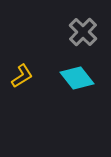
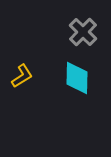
cyan diamond: rotated 40 degrees clockwise
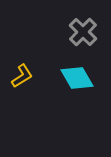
cyan diamond: rotated 32 degrees counterclockwise
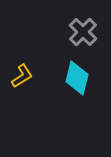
cyan diamond: rotated 44 degrees clockwise
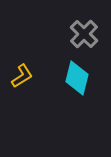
gray cross: moved 1 px right, 2 px down
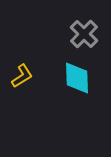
cyan diamond: rotated 16 degrees counterclockwise
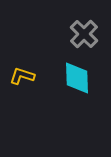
yellow L-shape: rotated 130 degrees counterclockwise
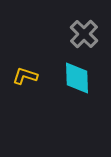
yellow L-shape: moved 3 px right
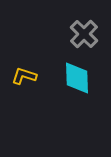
yellow L-shape: moved 1 px left
